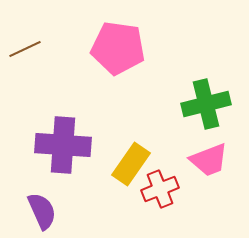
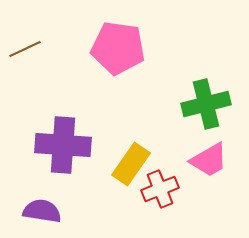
pink trapezoid: rotated 9 degrees counterclockwise
purple semicircle: rotated 57 degrees counterclockwise
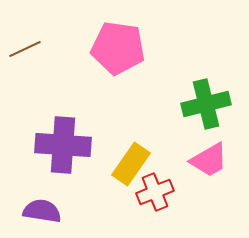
red cross: moved 5 px left, 3 px down
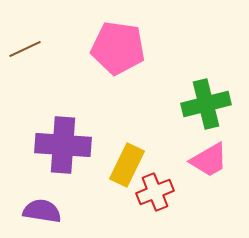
yellow rectangle: moved 4 px left, 1 px down; rotated 9 degrees counterclockwise
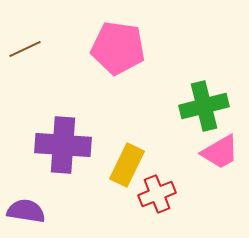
green cross: moved 2 px left, 2 px down
pink trapezoid: moved 11 px right, 8 px up
red cross: moved 2 px right, 2 px down
purple semicircle: moved 16 px left
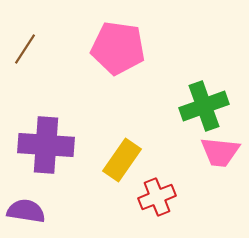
brown line: rotated 32 degrees counterclockwise
green cross: rotated 6 degrees counterclockwise
purple cross: moved 17 px left
pink trapezoid: rotated 36 degrees clockwise
yellow rectangle: moved 5 px left, 5 px up; rotated 9 degrees clockwise
red cross: moved 3 px down
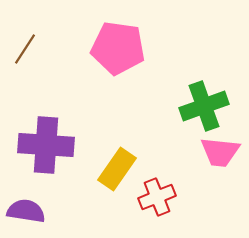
yellow rectangle: moved 5 px left, 9 px down
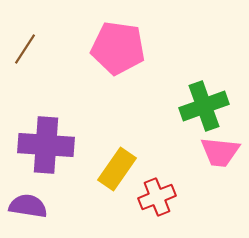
purple semicircle: moved 2 px right, 5 px up
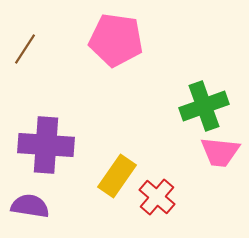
pink pentagon: moved 2 px left, 8 px up
yellow rectangle: moved 7 px down
red cross: rotated 27 degrees counterclockwise
purple semicircle: moved 2 px right
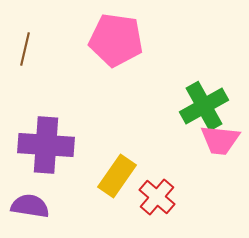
brown line: rotated 20 degrees counterclockwise
green cross: rotated 9 degrees counterclockwise
pink trapezoid: moved 12 px up
